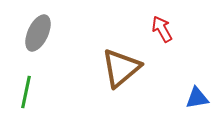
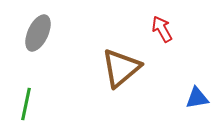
green line: moved 12 px down
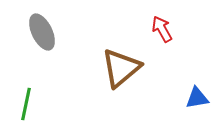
gray ellipse: moved 4 px right, 1 px up; rotated 51 degrees counterclockwise
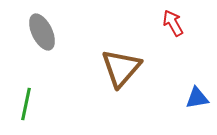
red arrow: moved 11 px right, 6 px up
brown triangle: rotated 9 degrees counterclockwise
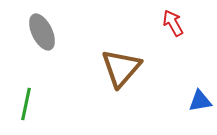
blue triangle: moved 3 px right, 3 px down
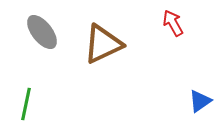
gray ellipse: rotated 12 degrees counterclockwise
brown triangle: moved 18 px left, 24 px up; rotated 24 degrees clockwise
blue triangle: rotated 25 degrees counterclockwise
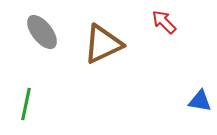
red arrow: moved 9 px left, 1 px up; rotated 16 degrees counterclockwise
blue triangle: rotated 45 degrees clockwise
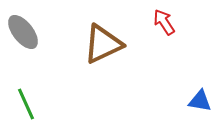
red arrow: rotated 12 degrees clockwise
gray ellipse: moved 19 px left
green line: rotated 36 degrees counterclockwise
